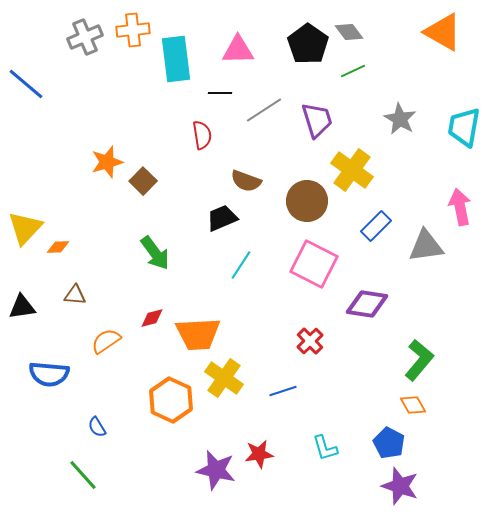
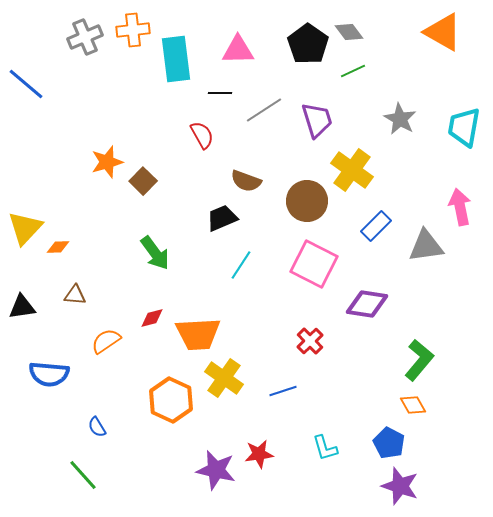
red semicircle at (202, 135): rotated 20 degrees counterclockwise
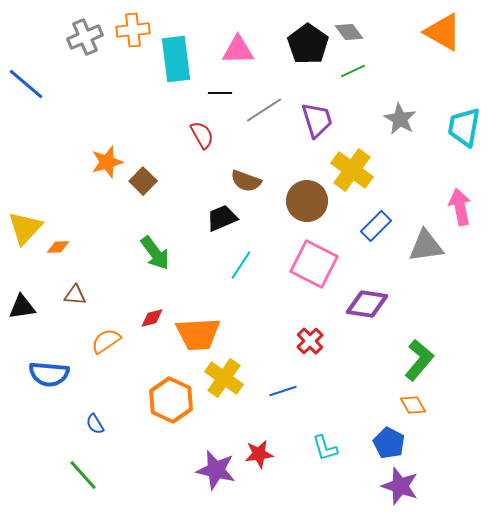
blue semicircle at (97, 427): moved 2 px left, 3 px up
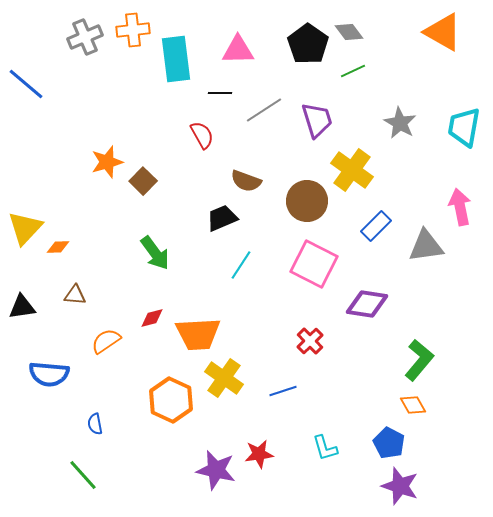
gray star at (400, 119): moved 4 px down
blue semicircle at (95, 424): rotated 20 degrees clockwise
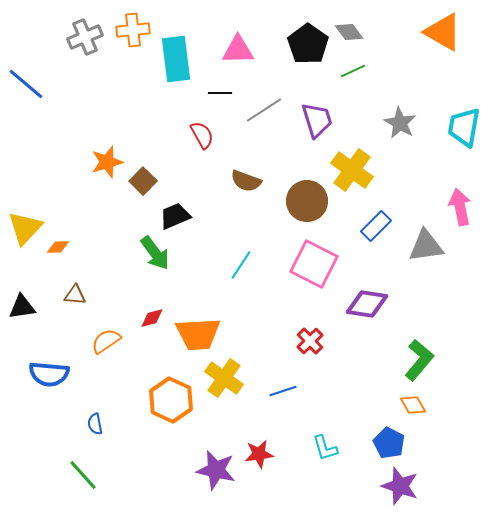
black trapezoid at (222, 218): moved 47 px left, 2 px up
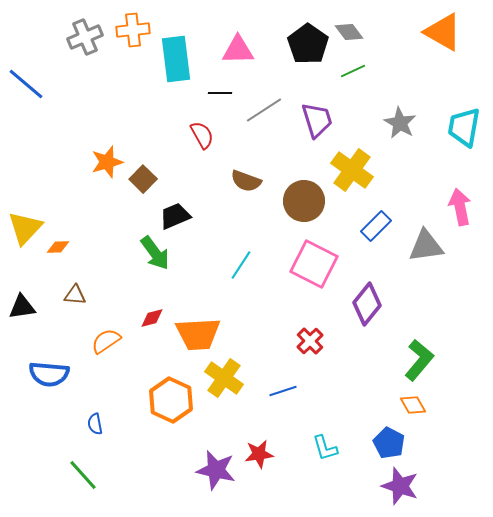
brown square at (143, 181): moved 2 px up
brown circle at (307, 201): moved 3 px left
purple diamond at (367, 304): rotated 60 degrees counterclockwise
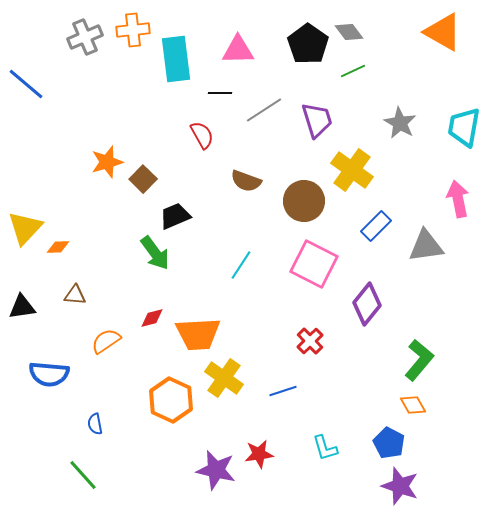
pink arrow at (460, 207): moved 2 px left, 8 px up
